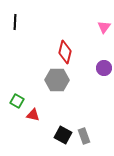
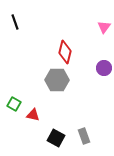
black line: rotated 21 degrees counterclockwise
green square: moved 3 px left, 3 px down
black square: moved 7 px left, 3 px down
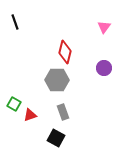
red triangle: moved 3 px left; rotated 32 degrees counterclockwise
gray rectangle: moved 21 px left, 24 px up
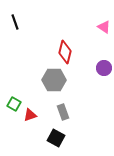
pink triangle: rotated 32 degrees counterclockwise
gray hexagon: moved 3 px left
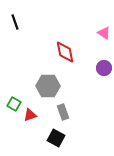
pink triangle: moved 6 px down
red diamond: rotated 25 degrees counterclockwise
gray hexagon: moved 6 px left, 6 px down
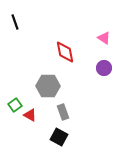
pink triangle: moved 5 px down
green square: moved 1 px right, 1 px down; rotated 24 degrees clockwise
red triangle: rotated 48 degrees clockwise
black square: moved 3 px right, 1 px up
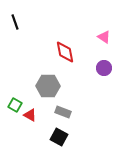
pink triangle: moved 1 px up
green square: rotated 24 degrees counterclockwise
gray rectangle: rotated 49 degrees counterclockwise
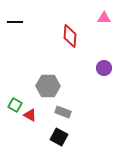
black line: rotated 70 degrees counterclockwise
pink triangle: moved 19 px up; rotated 32 degrees counterclockwise
red diamond: moved 5 px right, 16 px up; rotated 15 degrees clockwise
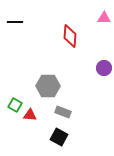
red triangle: rotated 24 degrees counterclockwise
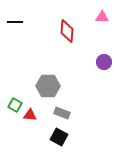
pink triangle: moved 2 px left, 1 px up
red diamond: moved 3 px left, 5 px up
purple circle: moved 6 px up
gray rectangle: moved 1 px left, 1 px down
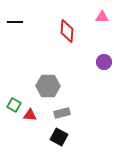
green square: moved 1 px left
gray rectangle: rotated 35 degrees counterclockwise
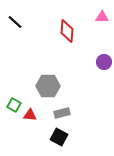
black line: rotated 42 degrees clockwise
